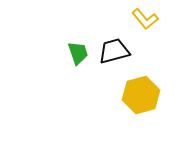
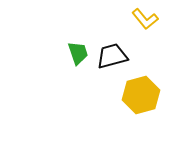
black trapezoid: moved 2 px left, 5 px down
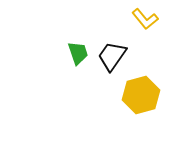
black trapezoid: rotated 40 degrees counterclockwise
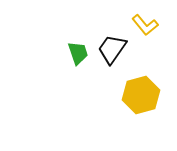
yellow L-shape: moved 6 px down
black trapezoid: moved 7 px up
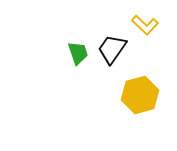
yellow L-shape: rotated 8 degrees counterclockwise
yellow hexagon: moved 1 px left
